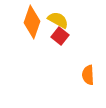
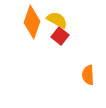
yellow semicircle: moved 1 px left
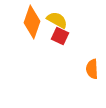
red square: rotated 12 degrees counterclockwise
orange semicircle: moved 4 px right, 6 px up
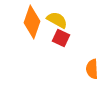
red square: moved 1 px right, 2 px down
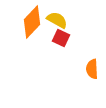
orange diamond: rotated 24 degrees clockwise
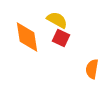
orange diamond: moved 5 px left, 15 px down; rotated 52 degrees counterclockwise
orange semicircle: rotated 12 degrees clockwise
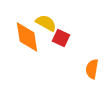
yellow semicircle: moved 11 px left, 3 px down
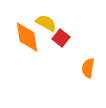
red square: rotated 12 degrees clockwise
orange semicircle: moved 4 px left, 1 px up
